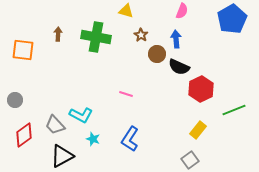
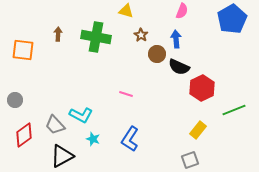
red hexagon: moved 1 px right, 1 px up
gray square: rotated 18 degrees clockwise
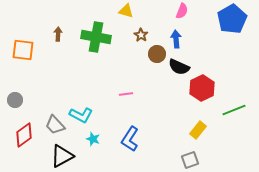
pink line: rotated 24 degrees counterclockwise
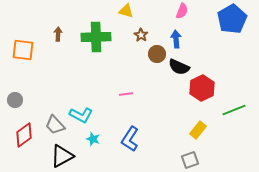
green cross: rotated 12 degrees counterclockwise
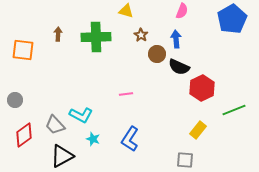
gray square: moved 5 px left; rotated 24 degrees clockwise
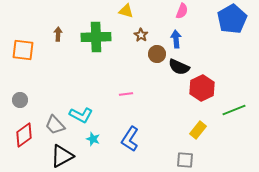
gray circle: moved 5 px right
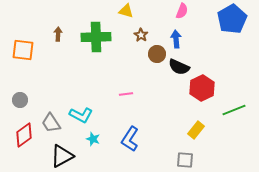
gray trapezoid: moved 4 px left, 2 px up; rotated 10 degrees clockwise
yellow rectangle: moved 2 px left
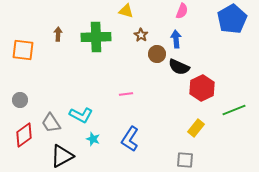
yellow rectangle: moved 2 px up
